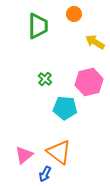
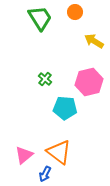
orange circle: moved 1 px right, 2 px up
green trapezoid: moved 2 px right, 8 px up; rotated 32 degrees counterclockwise
yellow arrow: moved 1 px left, 1 px up
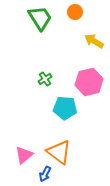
green cross: rotated 16 degrees clockwise
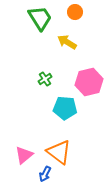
yellow arrow: moved 27 px left, 1 px down
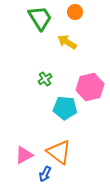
pink hexagon: moved 1 px right, 5 px down
pink triangle: rotated 12 degrees clockwise
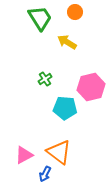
pink hexagon: moved 1 px right
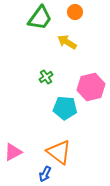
green trapezoid: rotated 68 degrees clockwise
green cross: moved 1 px right, 2 px up
pink triangle: moved 11 px left, 3 px up
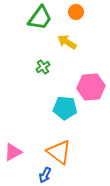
orange circle: moved 1 px right
green cross: moved 3 px left, 10 px up
pink hexagon: rotated 8 degrees clockwise
blue arrow: moved 1 px down
